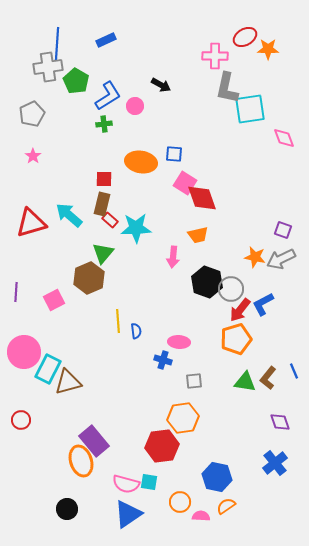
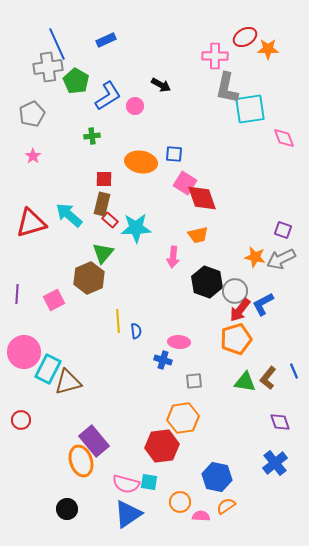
blue line at (57, 44): rotated 28 degrees counterclockwise
green cross at (104, 124): moved 12 px left, 12 px down
gray circle at (231, 289): moved 4 px right, 2 px down
purple line at (16, 292): moved 1 px right, 2 px down
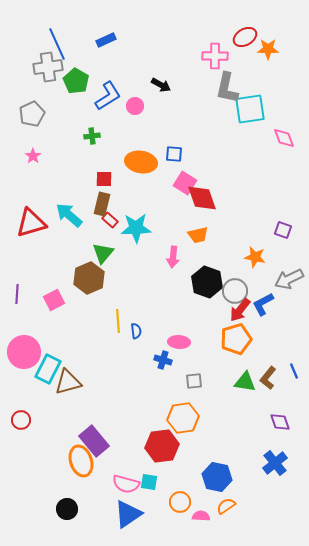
gray arrow at (281, 259): moved 8 px right, 20 px down
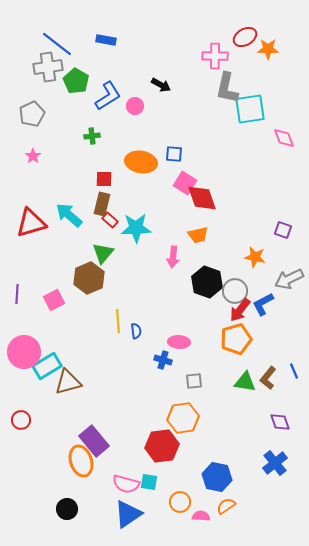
blue rectangle at (106, 40): rotated 36 degrees clockwise
blue line at (57, 44): rotated 28 degrees counterclockwise
cyan rectangle at (48, 369): moved 1 px left, 3 px up; rotated 32 degrees clockwise
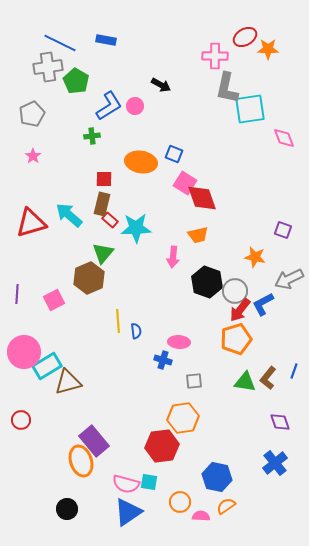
blue line at (57, 44): moved 3 px right, 1 px up; rotated 12 degrees counterclockwise
blue L-shape at (108, 96): moved 1 px right, 10 px down
blue square at (174, 154): rotated 18 degrees clockwise
blue line at (294, 371): rotated 42 degrees clockwise
blue triangle at (128, 514): moved 2 px up
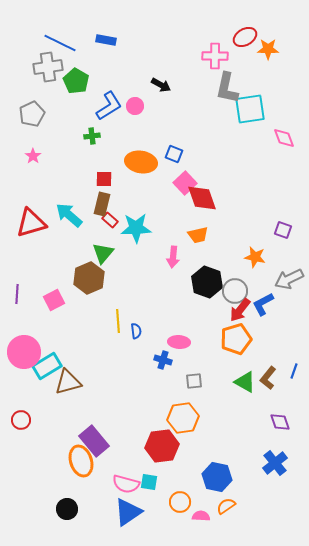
pink square at (185, 183): rotated 15 degrees clockwise
green triangle at (245, 382): rotated 20 degrees clockwise
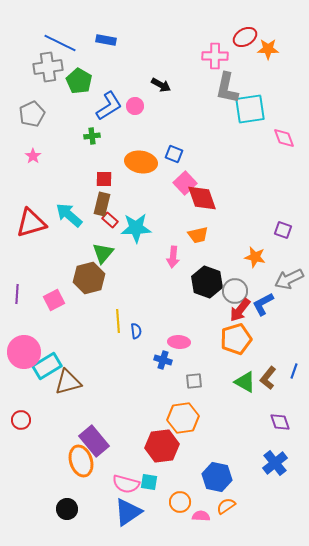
green pentagon at (76, 81): moved 3 px right
brown hexagon at (89, 278): rotated 8 degrees clockwise
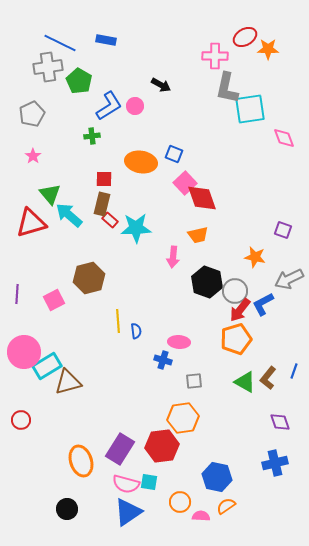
green triangle at (103, 253): moved 53 px left, 59 px up; rotated 20 degrees counterclockwise
purple rectangle at (94, 441): moved 26 px right, 8 px down; rotated 72 degrees clockwise
blue cross at (275, 463): rotated 25 degrees clockwise
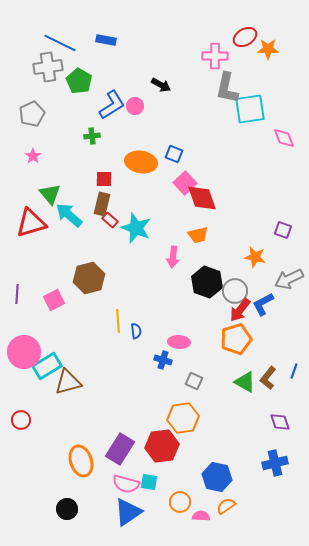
blue L-shape at (109, 106): moved 3 px right, 1 px up
cyan star at (136, 228): rotated 24 degrees clockwise
gray square at (194, 381): rotated 30 degrees clockwise
